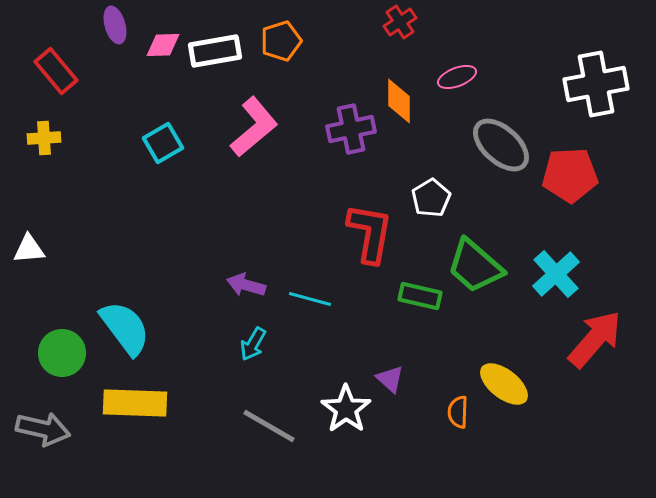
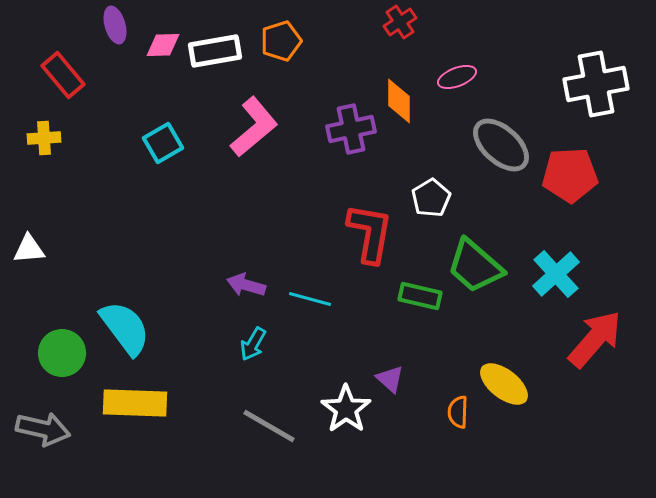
red rectangle: moved 7 px right, 4 px down
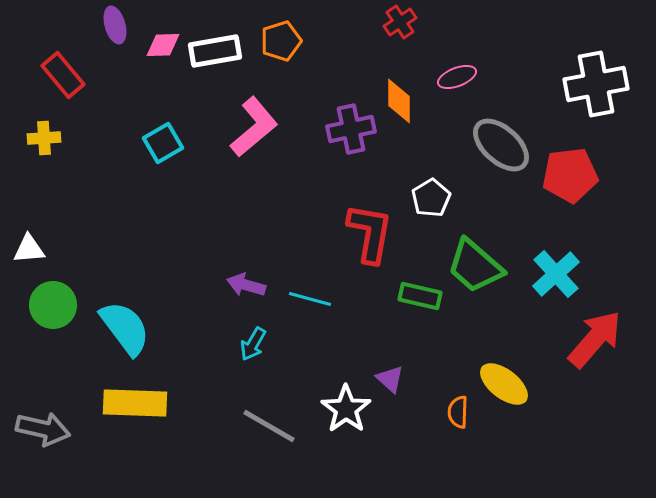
red pentagon: rotated 4 degrees counterclockwise
green circle: moved 9 px left, 48 px up
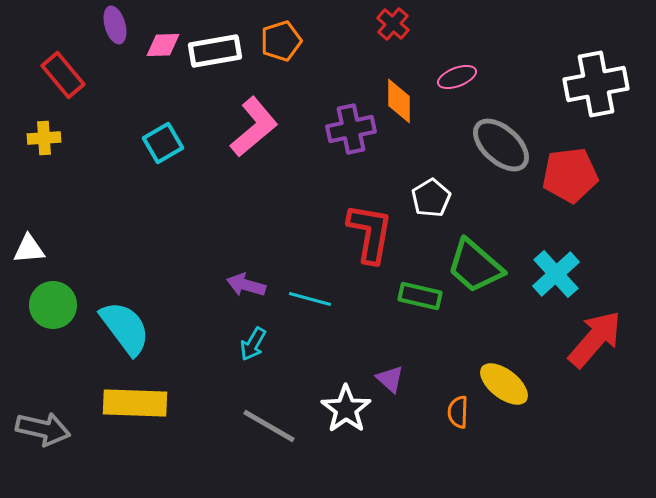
red cross: moved 7 px left, 2 px down; rotated 16 degrees counterclockwise
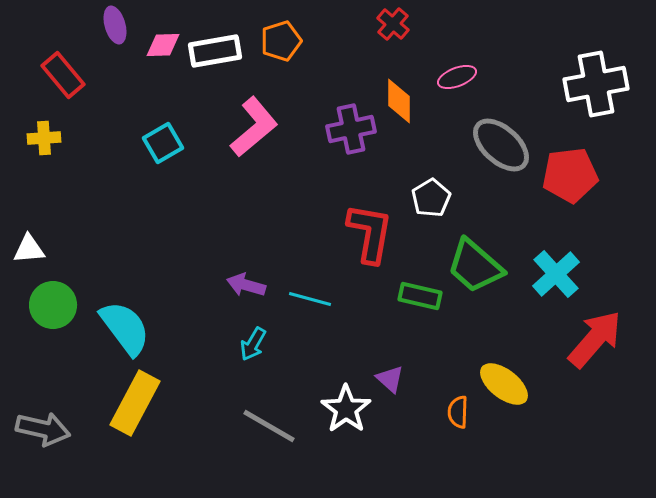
yellow rectangle: rotated 64 degrees counterclockwise
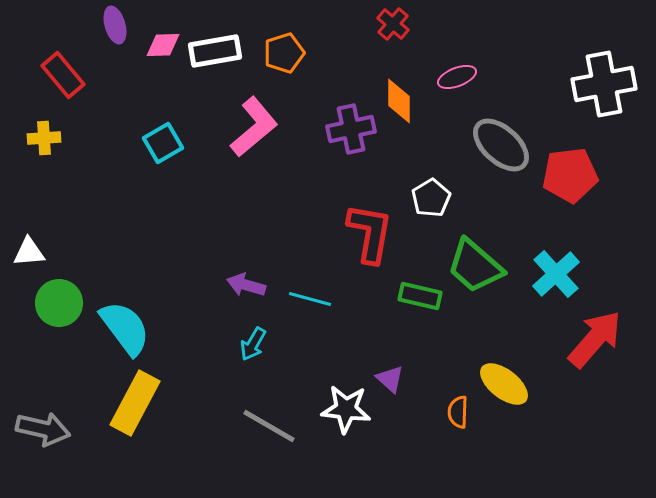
orange pentagon: moved 3 px right, 12 px down
white cross: moved 8 px right
white triangle: moved 3 px down
green circle: moved 6 px right, 2 px up
white star: rotated 30 degrees counterclockwise
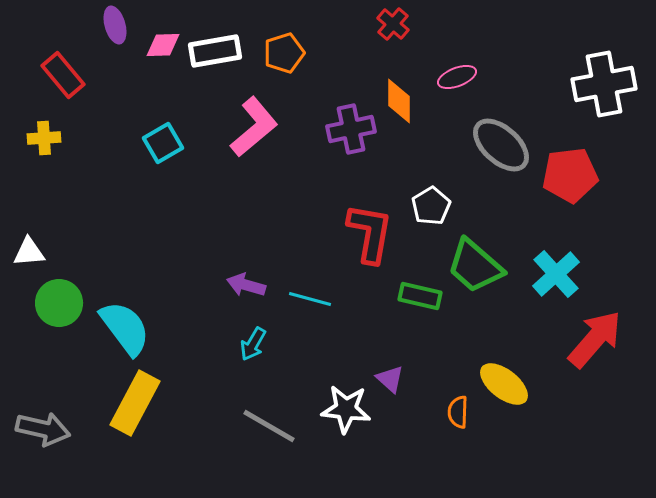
white pentagon: moved 8 px down
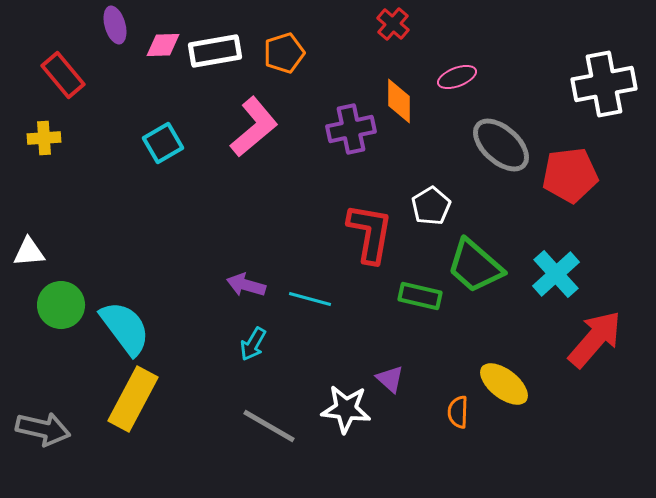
green circle: moved 2 px right, 2 px down
yellow rectangle: moved 2 px left, 4 px up
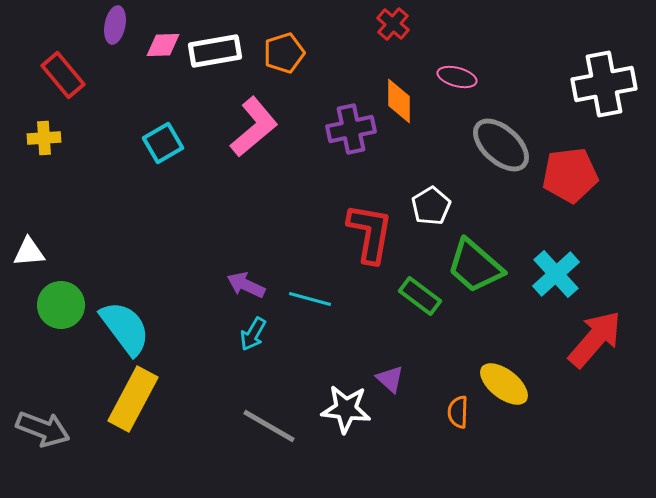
purple ellipse: rotated 27 degrees clockwise
pink ellipse: rotated 36 degrees clockwise
purple arrow: rotated 9 degrees clockwise
green rectangle: rotated 24 degrees clockwise
cyan arrow: moved 10 px up
gray arrow: rotated 8 degrees clockwise
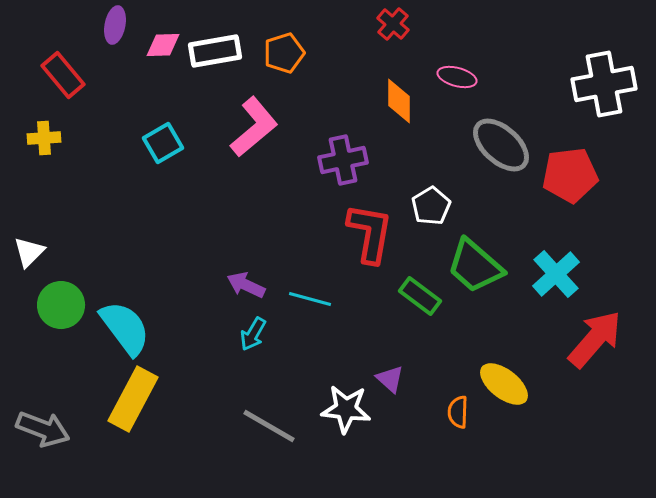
purple cross: moved 8 px left, 31 px down
white triangle: rotated 40 degrees counterclockwise
